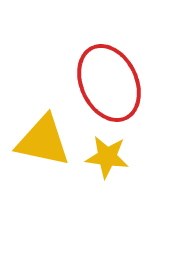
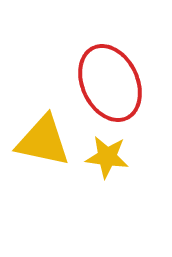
red ellipse: moved 1 px right
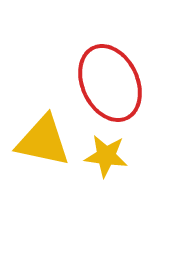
yellow star: moved 1 px left, 1 px up
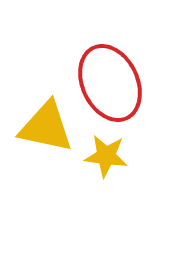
yellow triangle: moved 3 px right, 14 px up
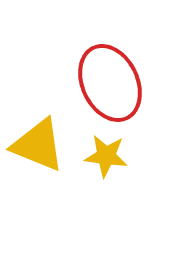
yellow triangle: moved 8 px left, 18 px down; rotated 10 degrees clockwise
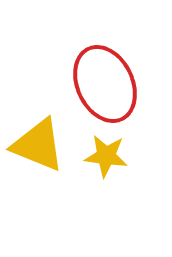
red ellipse: moved 5 px left, 1 px down
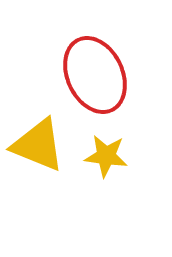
red ellipse: moved 10 px left, 9 px up
